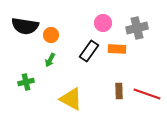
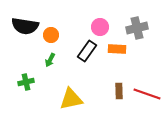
pink circle: moved 3 px left, 4 px down
black rectangle: moved 2 px left
yellow triangle: rotated 40 degrees counterclockwise
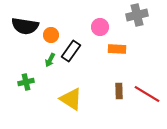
gray cross: moved 13 px up
black rectangle: moved 16 px left
red line: rotated 12 degrees clockwise
yellow triangle: rotated 45 degrees clockwise
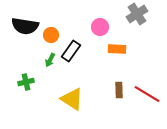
gray cross: moved 1 px up; rotated 20 degrees counterclockwise
brown rectangle: moved 1 px up
yellow triangle: moved 1 px right
